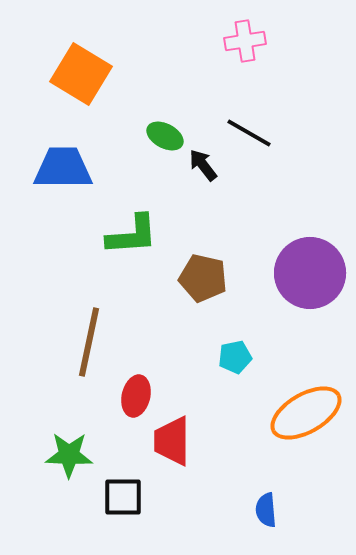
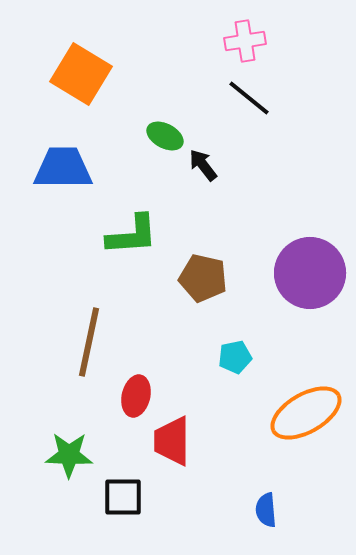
black line: moved 35 px up; rotated 9 degrees clockwise
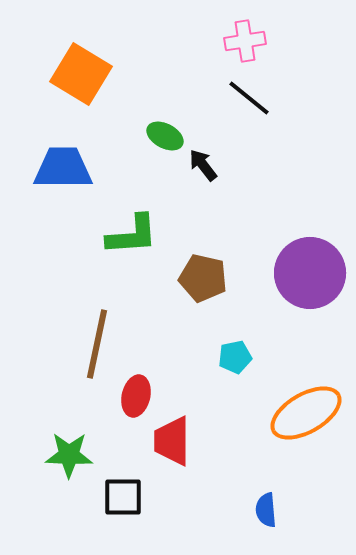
brown line: moved 8 px right, 2 px down
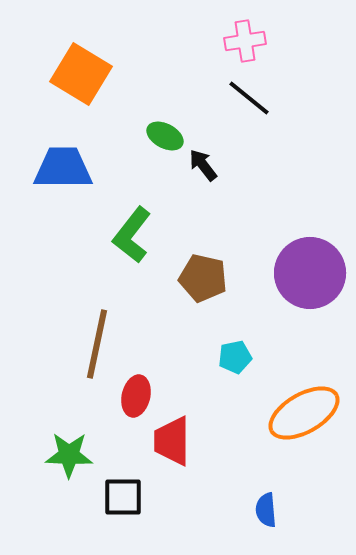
green L-shape: rotated 132 degrees clockwise
orange ellipse: moved 2 px left
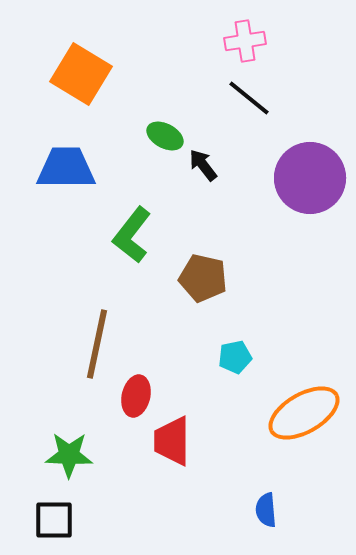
blue trapezoid: moved 3 px right
purple circle: moved 95 px up
black square: moved 69 px left, 23 px down
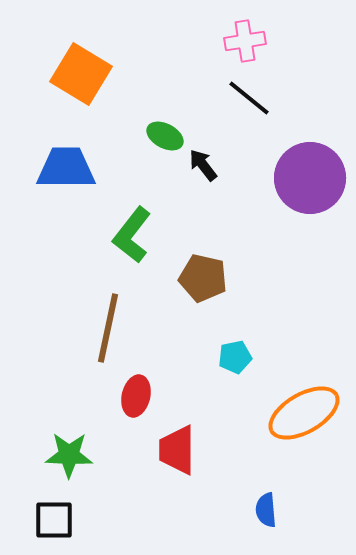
brown line: moved 11 px right, 16 px up
red trapezoid: moved 5 px right, 9 px down
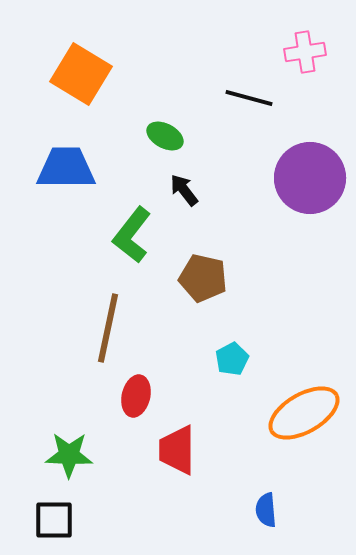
pink cross: moved 60 px right, 11 px down
black line: rotated 24 degrees counterclockwise
black arrow: moved 19 px left, 25 px down
cyan pentagon: moved 3 px left, 2 px down; rotated 16 degrees counterclockwise
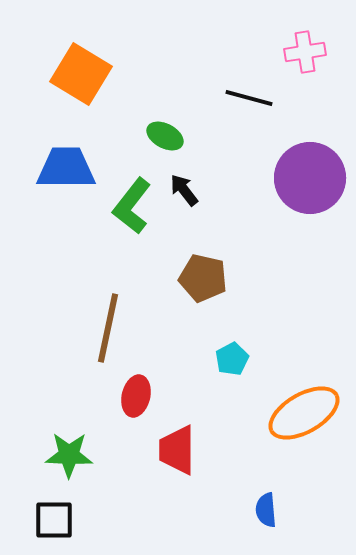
green L-shape: moved 29 px up
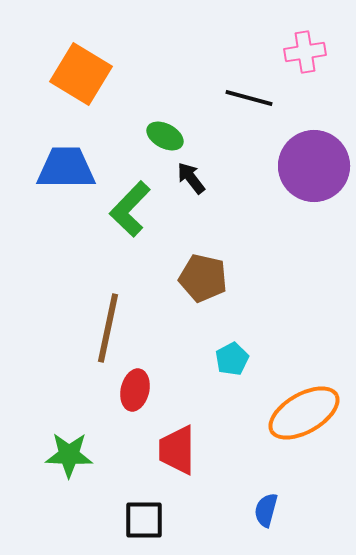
purple circle: moved 4 px right, 12 px up
black arrow: moved 7 px right, 12 px up
green L-shape: moved 2 px left, 3 px down; rotated 6 degrees clockwise
red ellipse: moved 1 px left, 6 px up
blue semicircle: rotated 20 degrees clockwise
black square: moved 90 px right
